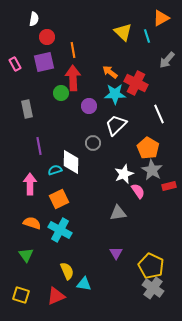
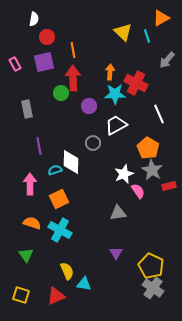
orange arrow: rotated 56 degrees clockwise
white trapezoid: rotated 15 degrees clockwise
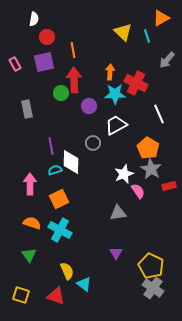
red arrow: moved 1 px right, 2 px down
purple line: moved 12 px right
gray star: moved 1 px left, 1 px up
green triangle: moved 3 px right
cyan triangle: rotated 28 degrees clockwise
red triangle: rotated 42 degrees clockwise
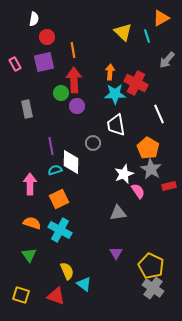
purple circle: moved 12 px left
white trapezoid: rotated 70 degrees counterclockwise
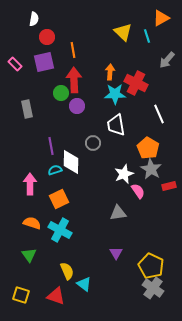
pink rectangle: rotated 16 degrees counterclockwise
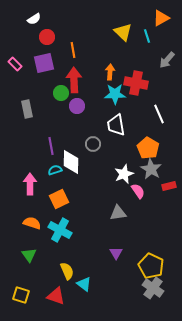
white semicircle: rotated 48 degrees clockwise
purple square: moved 1 px down
red cross: rotated 15 degrees counterclockwise
gray circle: moved 1 px down
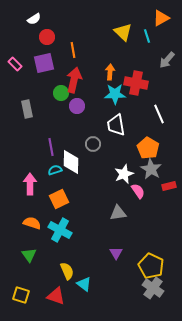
red arrow: rotated 15 degrees clockwise
purple line: moved 1 px down
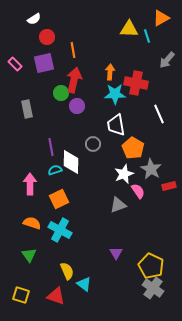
yellow triangle: moved 6 px right, 3 px up; rotated 42 degrees counterclockwise
orange pentagon: moved 15 px left
gray triangle: moved 8 px up; rotated 12 degrees counterclockwise
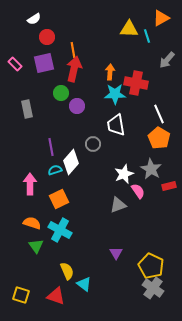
red arrow: moved 11 px up
orange pentagon: moved 26 px right, 10 px up
white diamond: rotated 40 degrees clockwise
green triangle: moved 7 px right, 9 px up
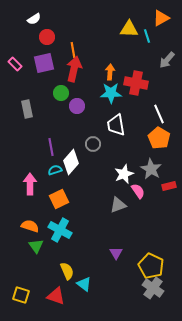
cyan star: moved 4 px left, 1 px up
orange semicircle: moved 2 px left, 3 px down
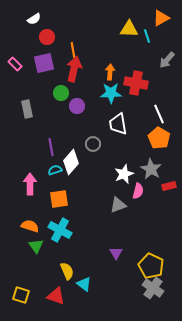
white trapezoid: moved 2 px right, 1 px up
pink semicircle: rotated 49 degrees clockwise
orange square: rotated 18 degrees clockwise
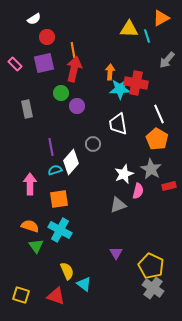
cyan star: moved 9 px right, 4 px up
orange pentagon: moved 2 px left, 1 px down
